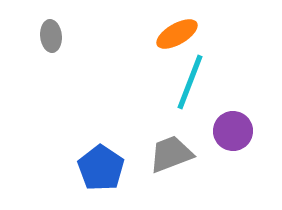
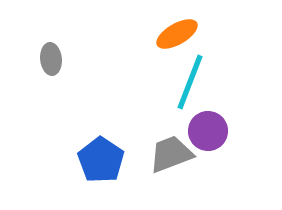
gray ellipse: moved 23 px down
purple circle: moved 25 px left
blue pentagon: moved 8 px up
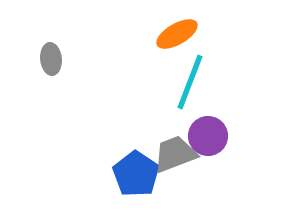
purple circle: moved 5 px down
gray trapezoid: moved 4 px right
blue pentagon: moved 35 px right, 14 px down
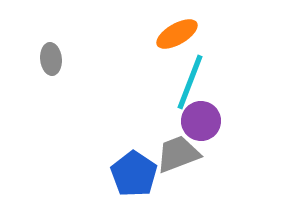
purple circle: moved 7 px left, 15 px up
gray trapezoid: moved 3 px right
blue pentagon: moved 2 px left
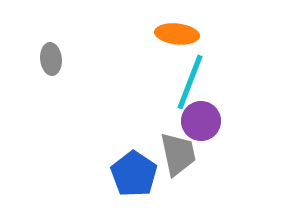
orange ellipse: rotated 36 degrees clockwise
gray trapezoid: rotated 99 degrees clockwise
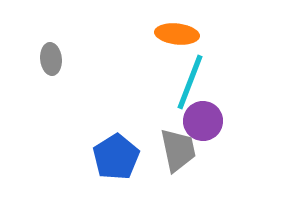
purple circle: moved 2 px right
gray trapezoid: moved 4 px up
blue pentagon: moved 18 px left, 17 px up; rotated 6 degrees clockwise
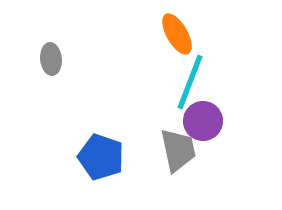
orange ellipse: rotated 54 degrees clockwise
blue pentagon: moved 15 px left; rotated 21 degrees counterclockwise
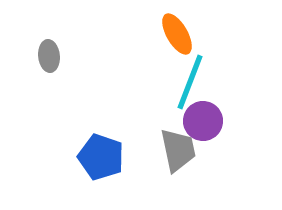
gray ellipse: moved 2 px left, 3 px up
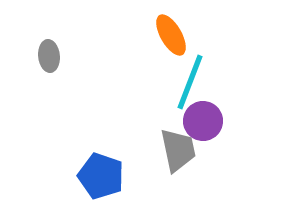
orange ellipse: moved 6 px left, 1 px down
blue pentagon: moved 19 px down
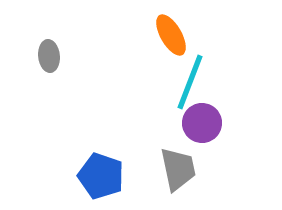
purple circle: moved 1 px left, 2 px down
gray trapezoid: moved 19 px down
